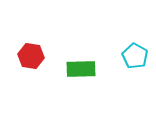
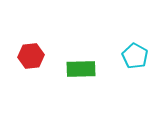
red hexagon: rotated 15 degrees counterclockwise
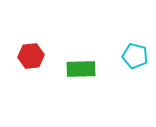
cyan pentagon: rotated 15 degrees counterclockwise
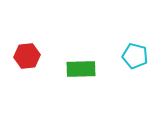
red hexagon: moved 4 px left
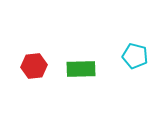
red hexagon: moved 7 px right, 10 px down
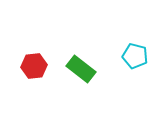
green rectangle: rotated 40 degrees clockwise
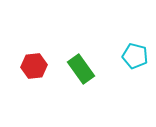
green rectangle: rotated 16 degrees clockwise
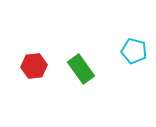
cyan pentagon: moved 1 px left, 5 px up
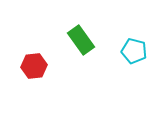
green rectangle: moved 29 px up
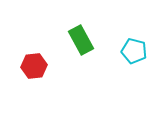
green rectangle: rotated 8 degrees clockwise
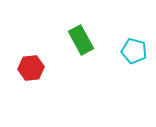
red hexagon: moved 3 px left, 2 px down
